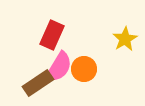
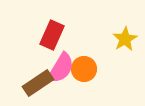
pink semicircle: moved 2 px right, 1 px down
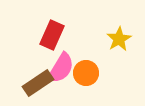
yellow star: moved 6 px left
orange circle: moved 2 px right, 4 px down
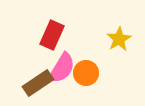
pink semicircle: moved 1 px right
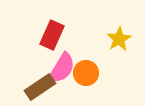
brown rectangle: moved 2 px right, 4 px down
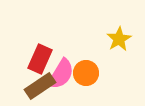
red rectangle: moved 12 px left, 24 px down
pink semicircle: moved 1 px left, 6 px down
brown rectangle: moved 1 px up
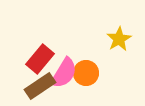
red rectangle: rotated 16 degrees clockwise
pink semicircle: moved 3 px right, 1 px up
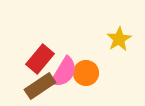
pink semicircle: moved 1 px up
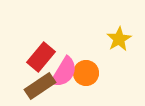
red rectangle: moved 1 px right, 2 px up
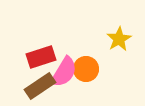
red rectangle: rotated 32 degrees clockwise
orange circle: moved 4 px up
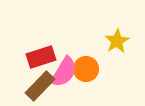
yellow star: moved 2 px left, 2 px down
brown rectangle: rotated 12 degrees counterclockwise
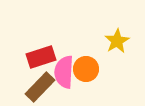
pink semicircle: rotated 152 degrees clockwise
brown rectangle: moved 1 px down
